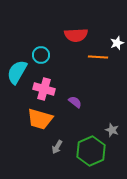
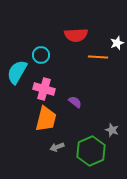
orange trapezoid: moved 6 px right; rotated 92 degrees counterclockwise
gray arrow: rotated 40 degrees clockwise
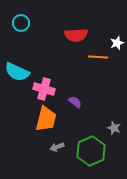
cyan circle: moved 20 px left, 32 px up
cyan semicircle: rotated 95 degrees counterclockwise
gray star: moved 2 px right, 2 px up
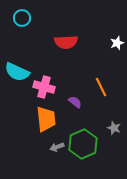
cyan circle: moved 1 px right, 5 px up
red semicircle: moved 10 px left, 7 px down
orange line: moved 3 px right, 30 px down; rotated 60 degrees clockwise
pink cross: moved 2 px up
orange trapezoid: rotated 20 degrees counterclockwise
green hexagon: moved 8 px left, 7 px up
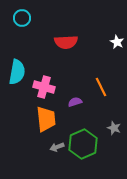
white star: moved 1 px up; rotated 24 degrees counterclockwise
cyan semicircle: rotated 105 degrees counterclockwise
purple semicircle: rotated 56 degrees counterclockwise
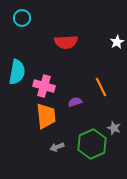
white star: rotated 16 degrees clockwise
pink cross: moved 1 px up
orange trapezoid: moved 3 px up
green hexagon: moved 9 px right
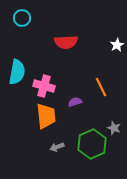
white star: moved 3 px down
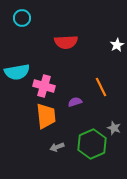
cyan semicircle: rotated 70 degrees clockwise
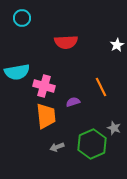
purple semicircle: moved 2 px left
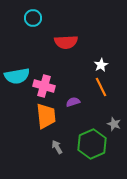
cyan circle: moved 11 px right
white star: moved 16 px left, 20 px down
cyan semicircle: moved 4 px down
gray star: moved 4 px up
gray arrow: rotated 80 degrees clockwise
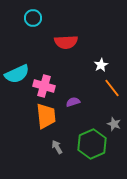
cyan semicircle: moved 2 px up; rotated 15 degrees counterclockwise
orange line: moved 11 px right, 1 px down; rotated 12 degrees counterclockwise
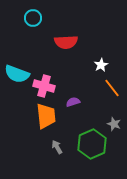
cyan semicircle: rotated 45 degrees clockwise
